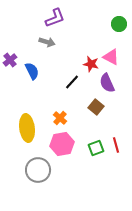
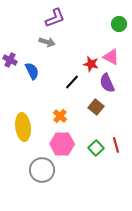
purple cross: rotated 24 degrees counterclockwise
orange cross: moved 2 px up
yellow ellipse: moved 4 px left, 1 px up
pink hexagon: rotated 10 degrees clockwise
green square: rotated 21 degrees counterclockwise
gray circle: moved 4 px right
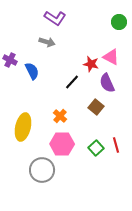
purple L-shape: rotated 55 degrees clockwise
green circle: moved 2 px up
yellow ellipse: rotated 20 degrees clockwise
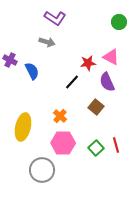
red star: moved 3 px left, 1 px up; rotated 21 degrees counterclockwise
purple semicircle: moved 1 px up
pink hexagon: moved 1 px right, 1 px up
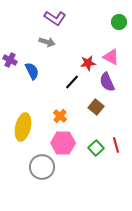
gray circle: moved 3 px up
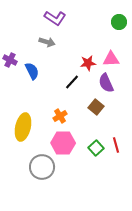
pink triangle: moved 2 px down; rotated 30 degrees counterclockwise
purple semicircle: moved 1 px left, 1 px down
orange cross: rotated 16 degrees clockwise
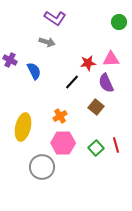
blue semicircle: moved 2 px right
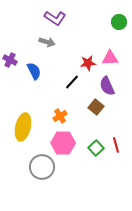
pink triangle: moved 1 px left, 1 px up
purple semicircle: moved 1 px right, 3 px down
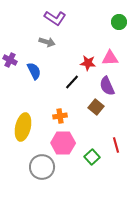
red star: rotated 14 degrees clockwise
orange cross: rotated 24 degrees clockwise
green square: moved 4 px left, 9 px down
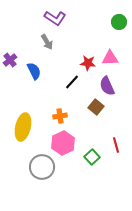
gray arrow: rotated 42 degrees clockwise
purple cross: rotated 24 degrees clockwise
pink hexagon: rotated 25 degrees counterclockwise
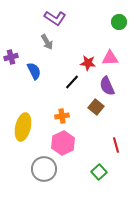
purple cross: moved 1 px right, 3 px up; rotated 24 degrees clockwise
orange cross: moved 2 px right
green square: moved 7 px right, 15 px down
gray circle: moved 2 px right, 2 px down
